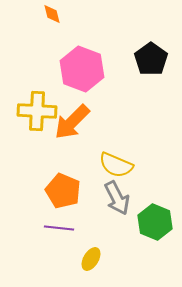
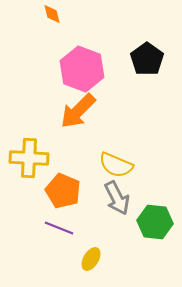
black pentagon: moved 4 px left
yellow cross: moved 8 px left, 47 px down
orange arrow: moved 6 px right, 11 px up
green hexagon: rotated 16 degrees counterclockwise
purple line: rotated 16 degrees clockwise
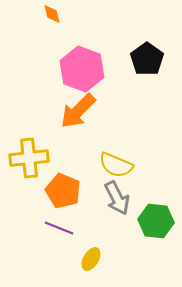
yellow cross: rotated 9 degrees counterclockwise
green hexagon: moved 1 px right, 1 px up
